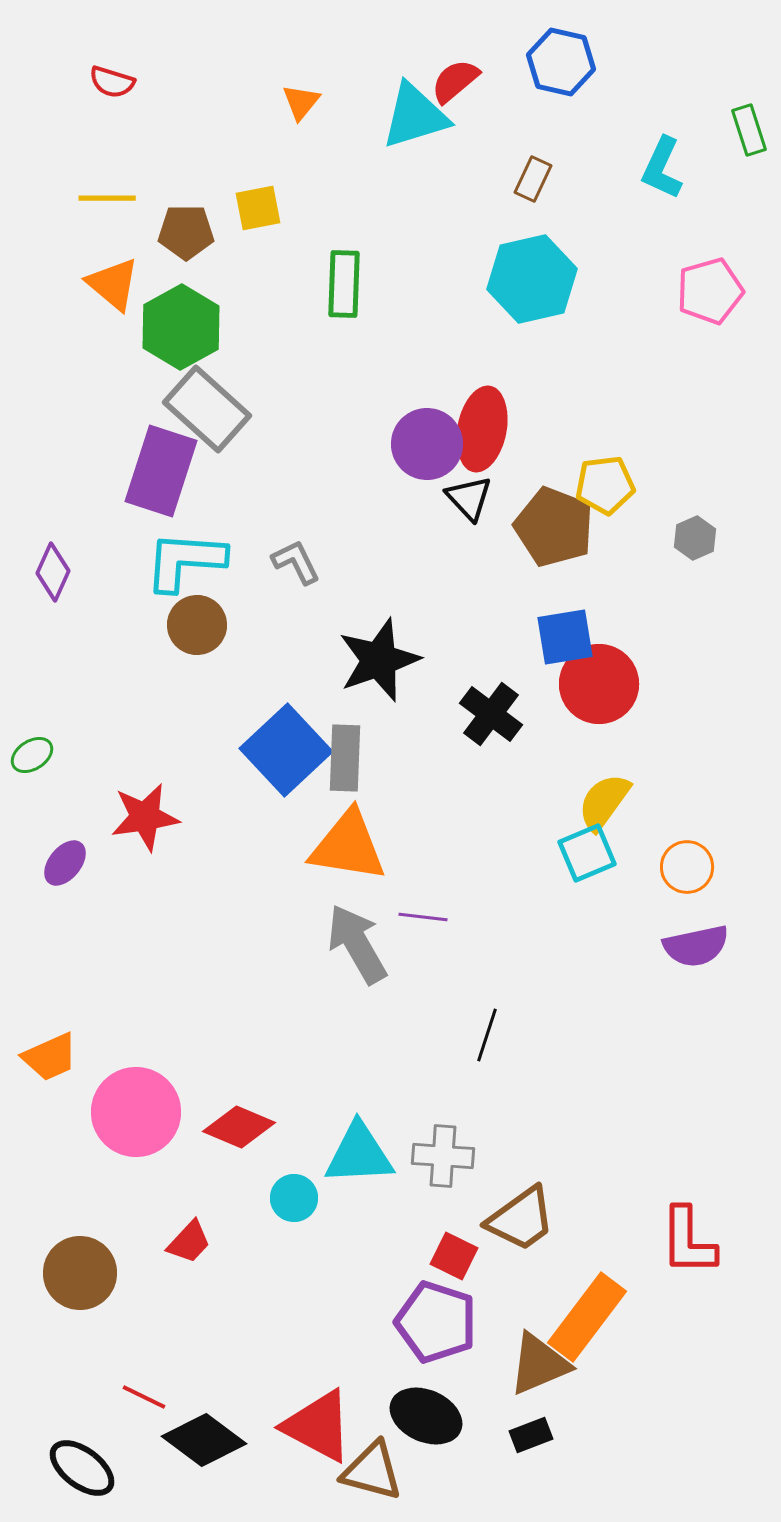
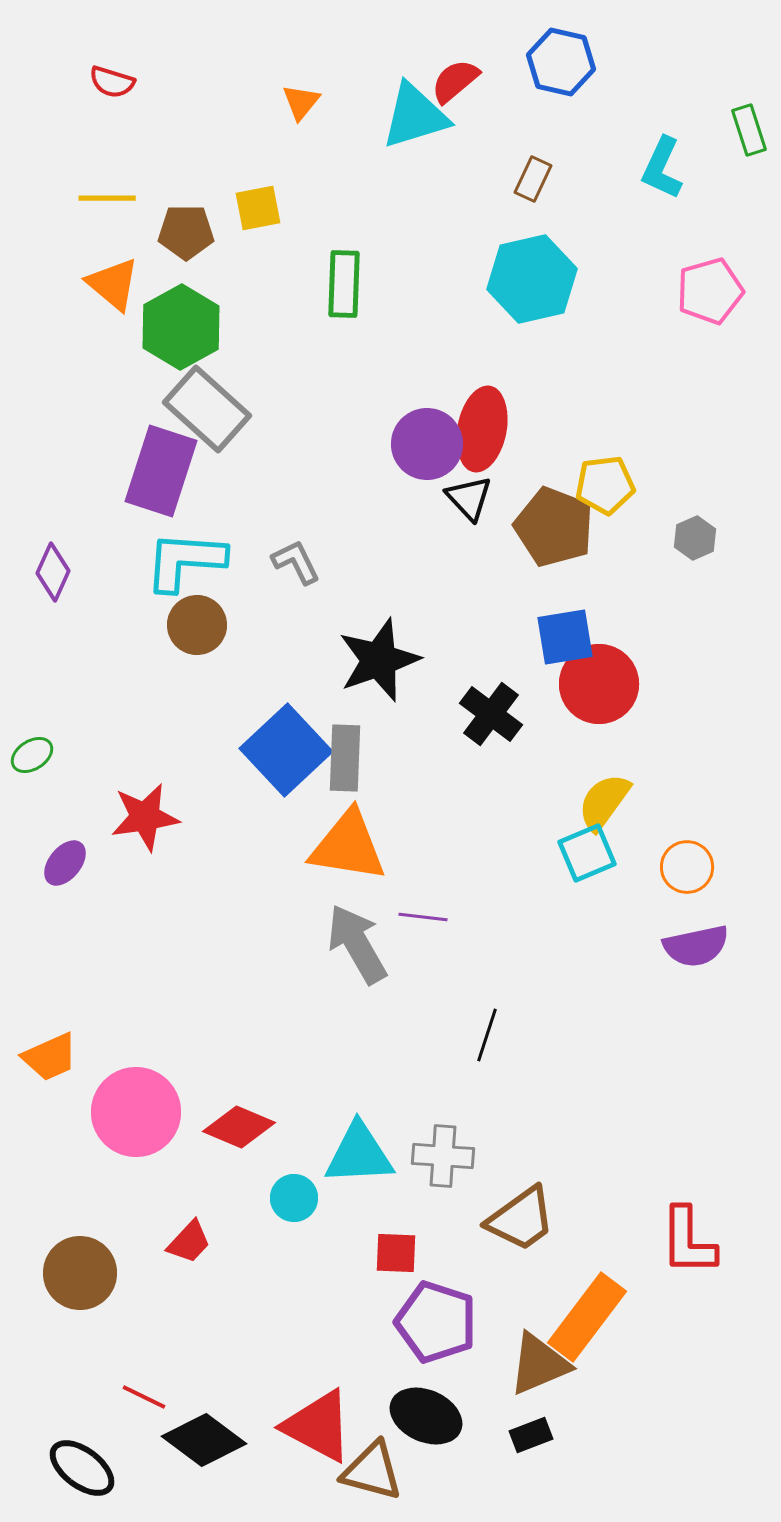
red square at (454, 1256): moved 58 px left, 3 px up; rotated 24 degrees counterclockwise
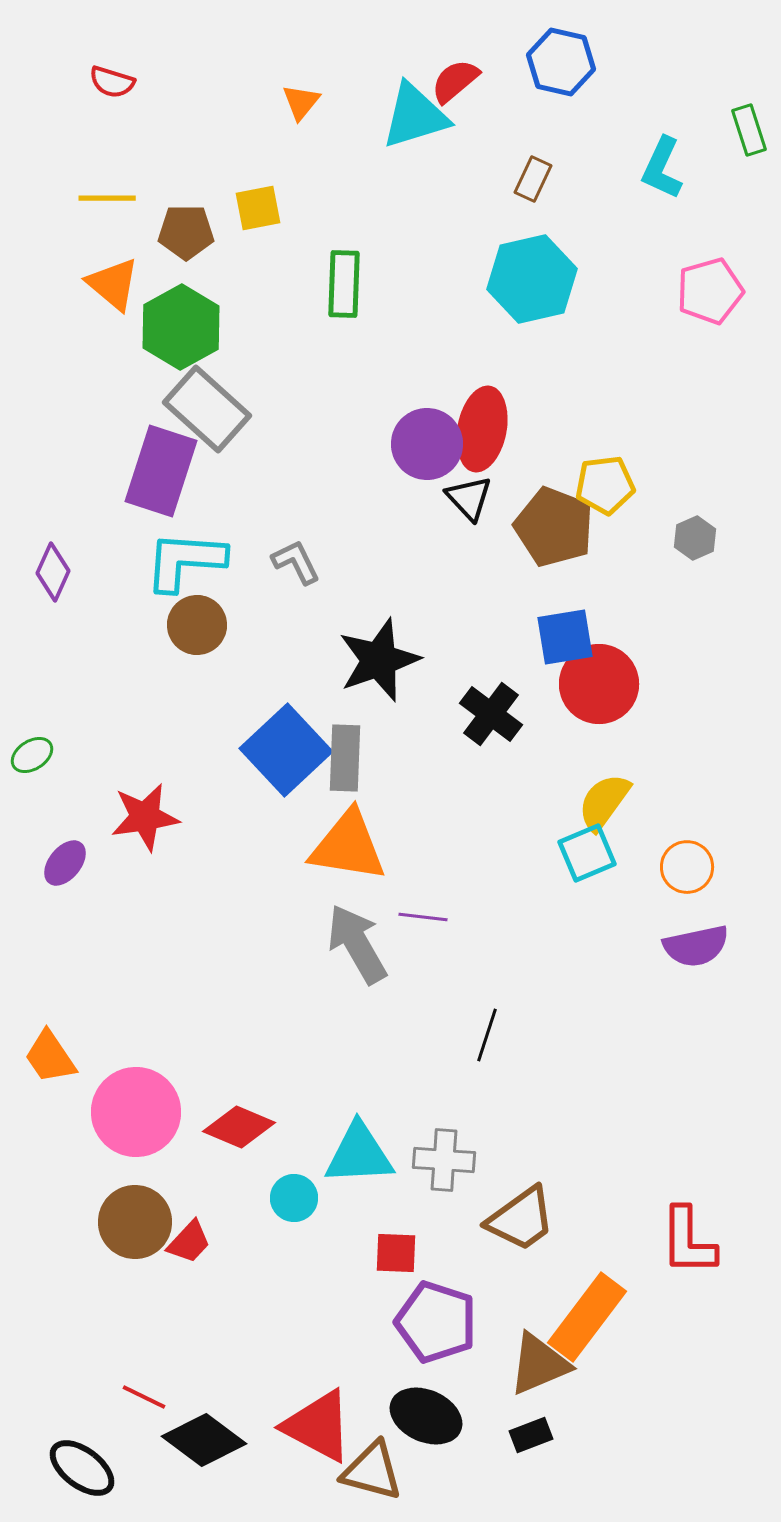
orange trapezoid at (50, 1057): rotated 80 degrees clockwise
gray cross at (443, 1156): moved 1 px right, 4 px down
brown circle at (80, 1273): moved 55 px right, 51 px up
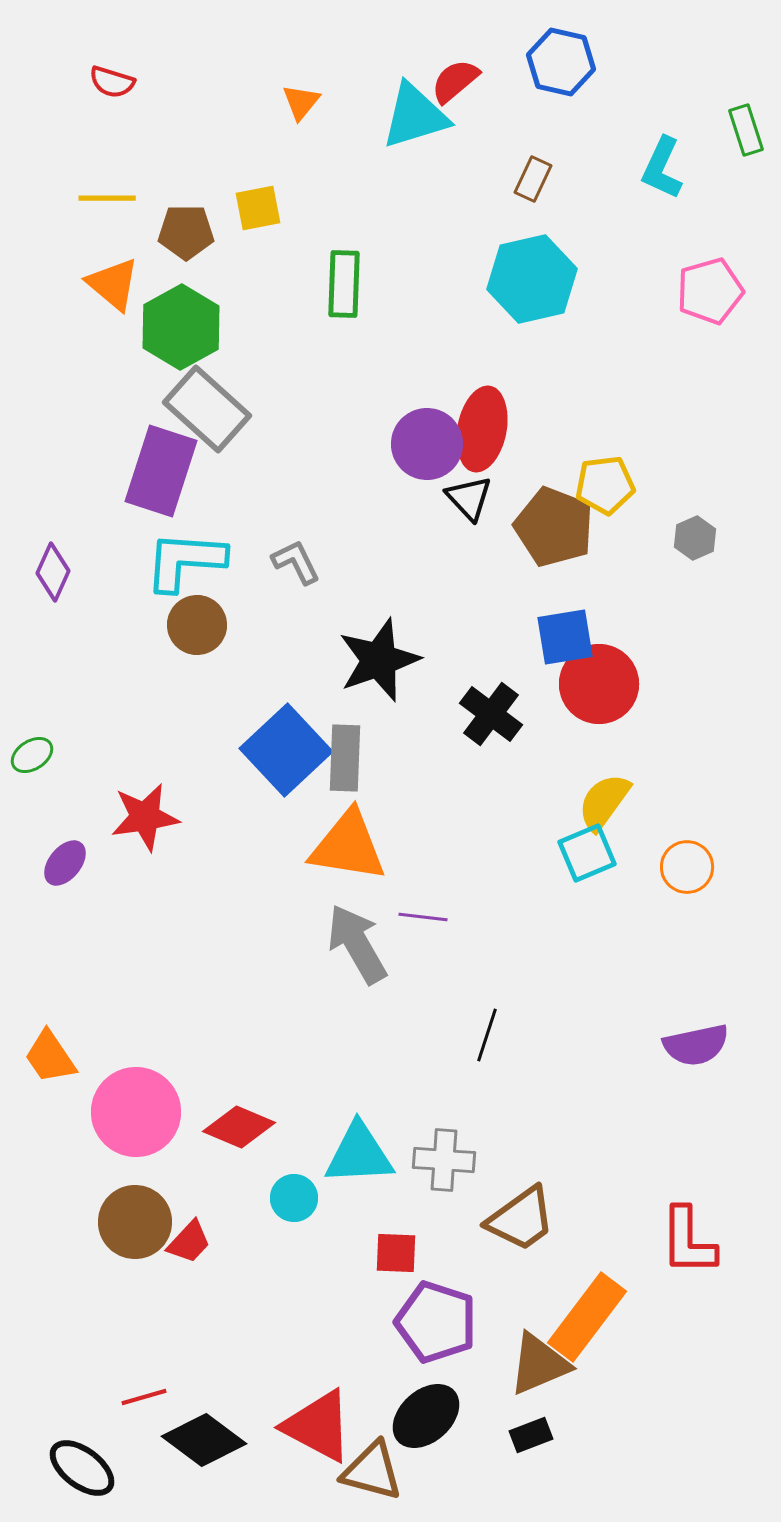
green rectangle at (749, 130): moved 3 px left
purple semicircle at (696, 946): moved 99 px down
red line at (144, 1397): rotated 42 degrees counterclockwise
black ellipse at (426, 1416): rotated 66 degrees counterclockwise
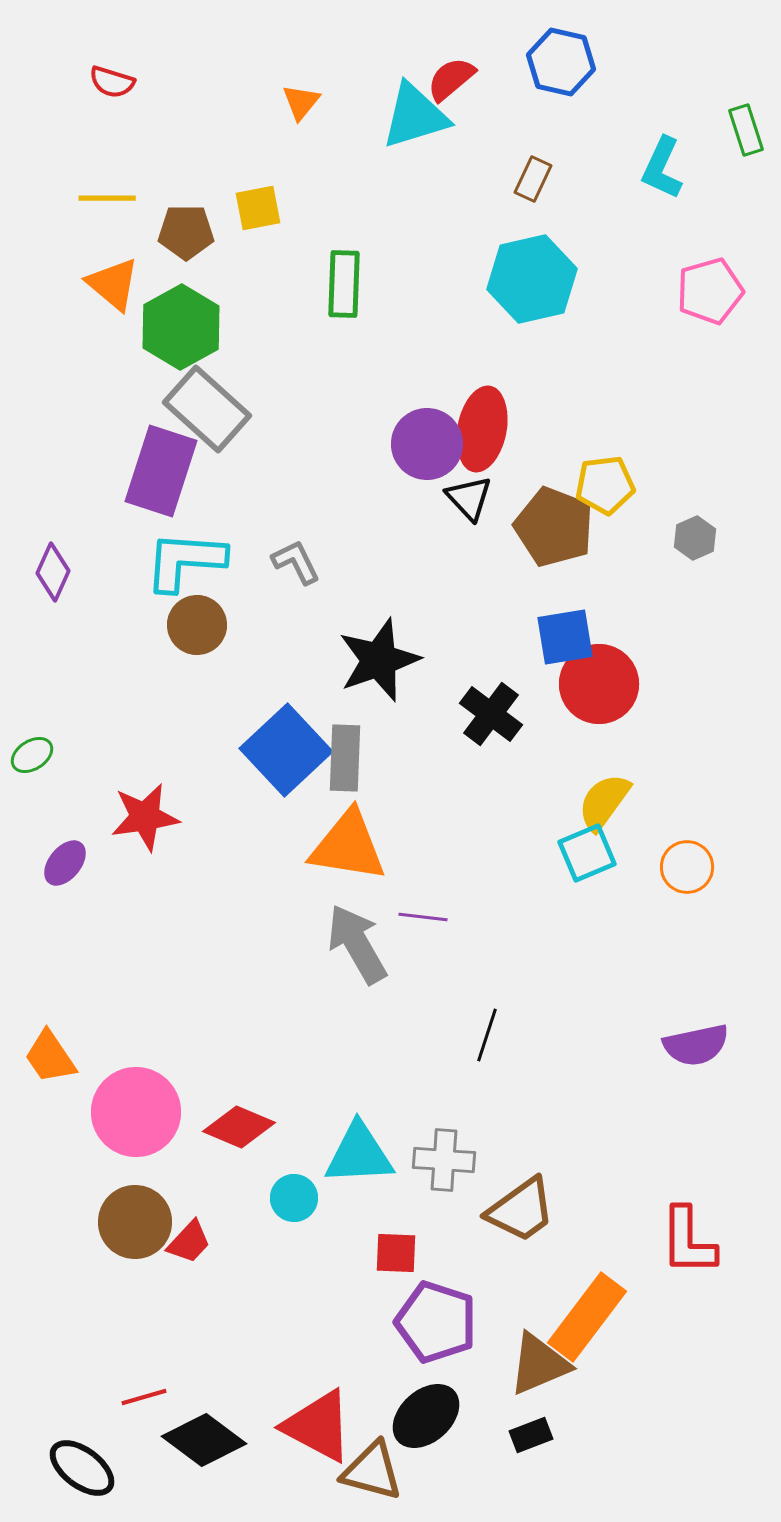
red semicircle at (455, 81): moved 4 px left, 2 px up
brown trapezoid at (521, 1219): moved 9 px up
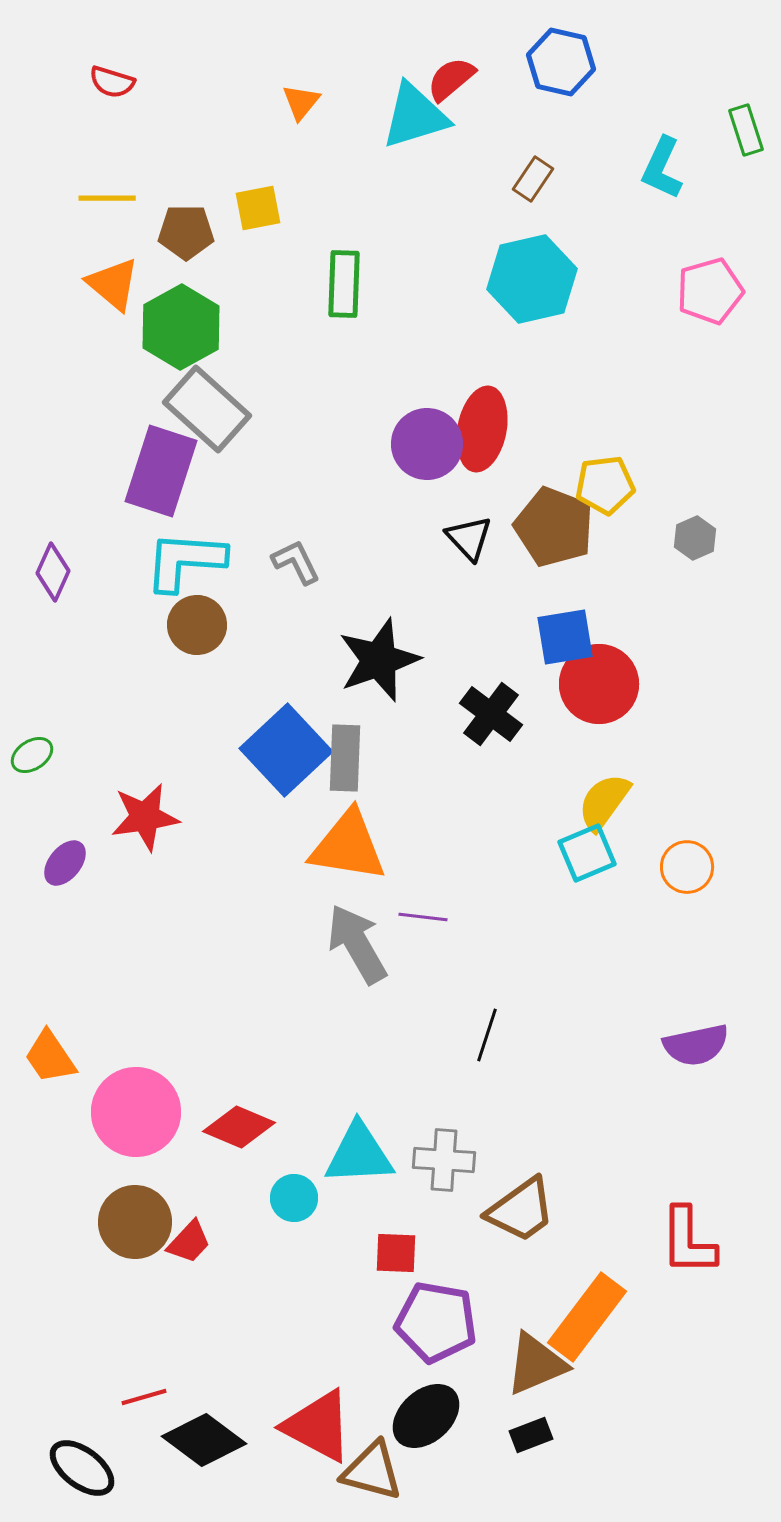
brown rectangle at (533, 179): rotated 9 degrees clockwise
black triangle at (469, 498): moved 40 px down
purple pentagon at (436, 1322): rotated 8 degrees counterclockwise
brown triangle at (539, 1364): moved 3 px left
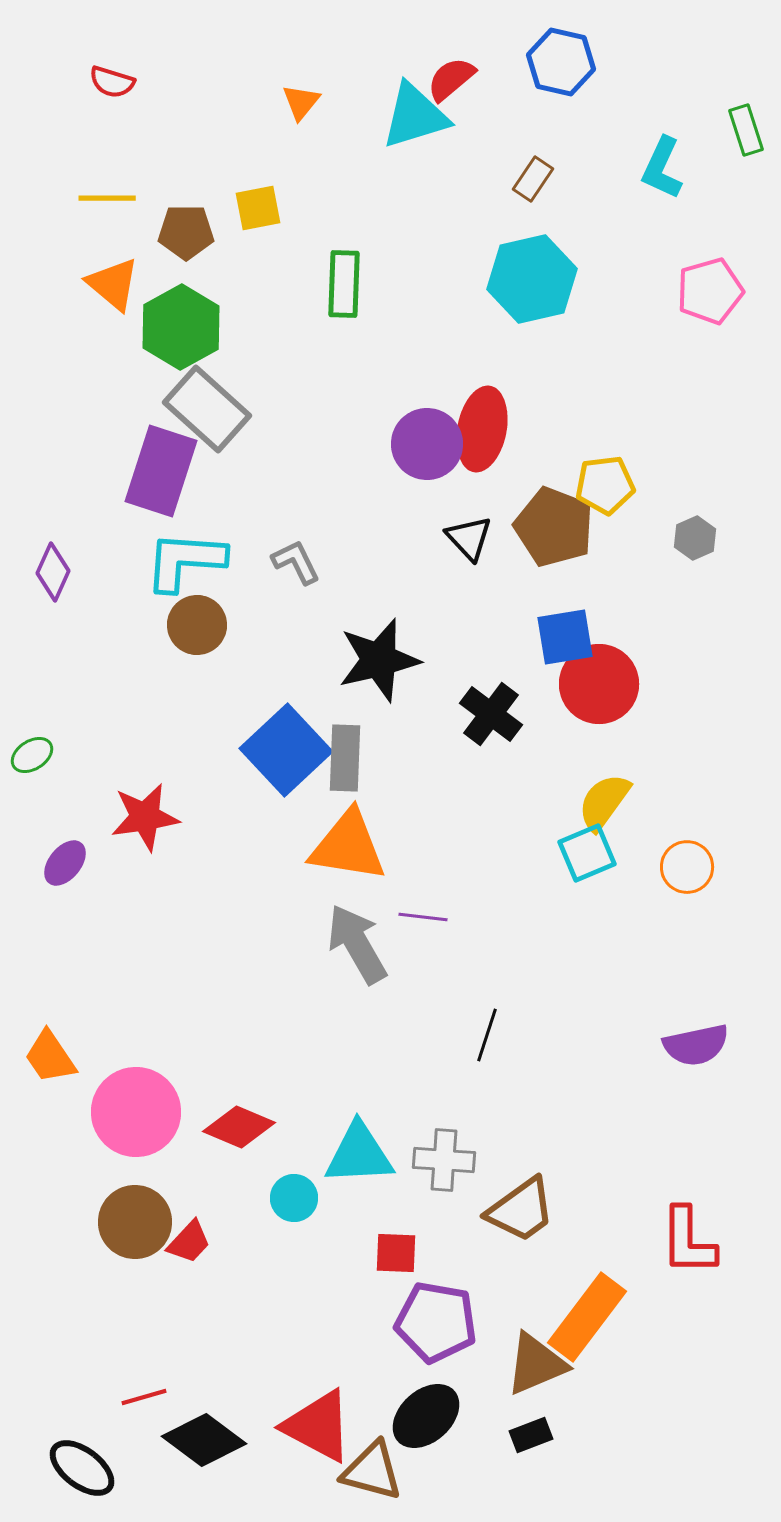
black star at (379, 660): rotated 6 degrees clockwise
